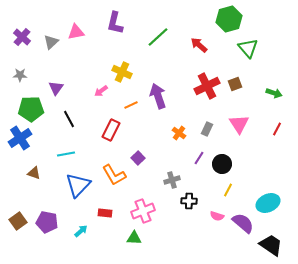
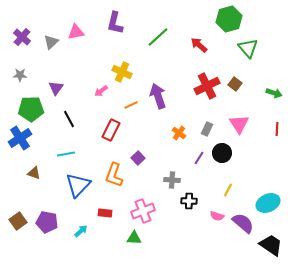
brown square at (235, 84): rotated 32 degrees counterclockwise
red line at (277, 129): rotated 24 degrees counterclockwise
black circle at (222, 164): moved 11 px up
orange L-shape at (114, 175): rotated 50 degrees clockwise
gray cross at (172, 180): rotated 21 degrees clockwise
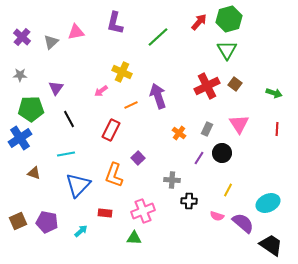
red arrow at (199, 45): moved 23 px up; rotated 90 degrees clockwise
green triangle at (248, 48): moved 21 px left, 2 px down; rotated 10 degrees clockwise
brown square at (18, 221): rotated 12 degrees clockwise
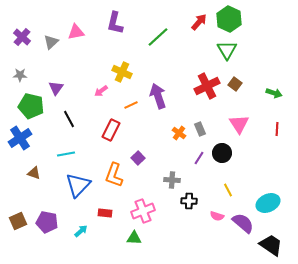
green hexagon at (229, 19): rotated 20 degrees counterclockwise
green pentagon at (31, 109): moved 3 px up; rotated 15 degrees clockwise
gray rectangle at (207, 129): moved 7 px left; rotated 48 degrees counterclockwise
yellow line at (228, 190): rotated 56 degrees counterclockwise
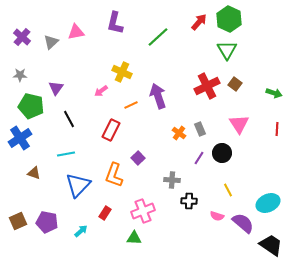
red rectangle at (105, 213): rotated 64 degrees counterclockwise
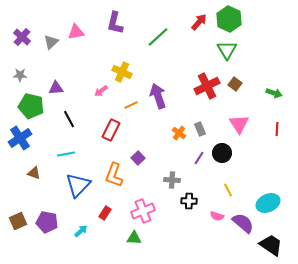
purple triangle at (56, 88): rotated 49 degrees clockwise
